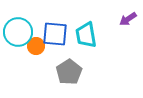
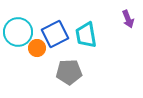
purple arrow: rotated 78 degrees counterclockwise
blue square: rotated 32 degrees counterclockwise
orange circle: moved 1 px right, 2 px down
gray pentagon: rotated 30 degrees clockwise
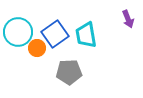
blue square: rotated 8 degrees counterclockwise
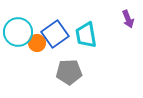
orange circle: moved 5 px up
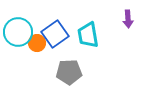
purple arrow: rotated 18 degrees clockwise
cyan trapezoid: moved 2 px right
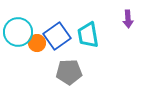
blue square: moved 2 px right, 2 px down
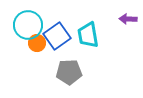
purple arrow: rotated 96 degrees clockwise
cyan circle: moved 10 px right, 7 px up
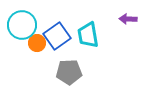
cyan circle: moved 6 px left
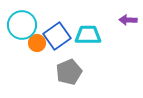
purple arrow: moved 1 px down
cyan trapezoid: rotated 100 degrees clockwise
gray pentagon: rotated 20 degrees counterclockwise
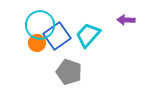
purple arrow: moved 2 px left
cyan circle: moved 18 px right
cyan trapezoid: rotated 48 degrees counterclockwise
gray pentagon: rotated 30 degrees counterclockwise
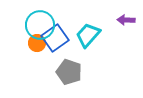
blue square: moved 2 px left, 2 px down
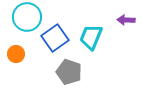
cyan circle: moved 13 px left, 8 px up
cyan trapezoid: moved 3 px right, 2 px down; rotated 20 degrees counterclockwise
orange circle: moved 21 px left, 11 px down
